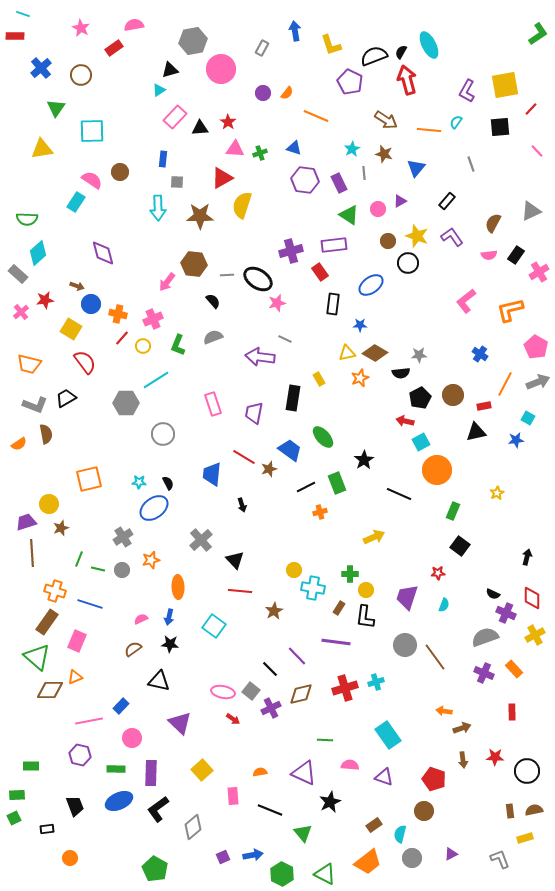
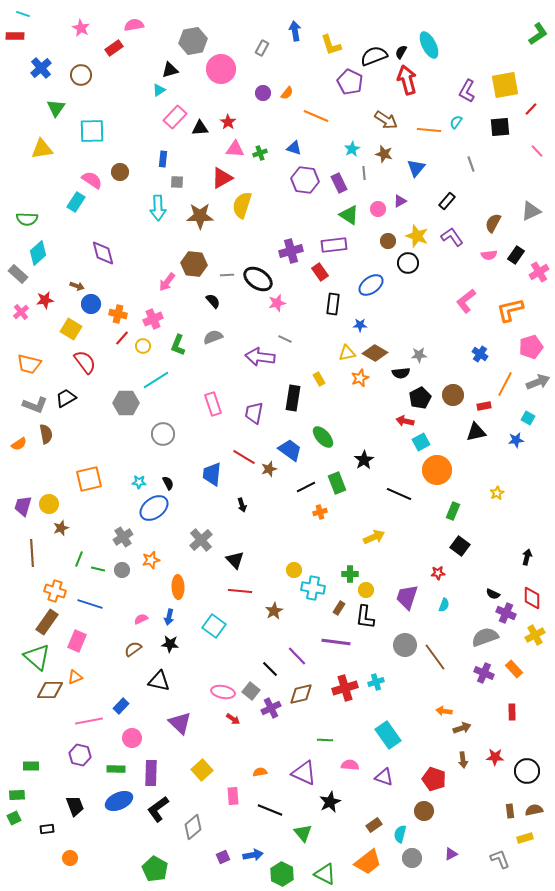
pink pentagon at (536, 347): moved 5 px left; rotated 25 degrees clockwise
purple trapezoid at (26, 522): moved 3 px left, 16 px up; rotated 55 degrees counterclockwise
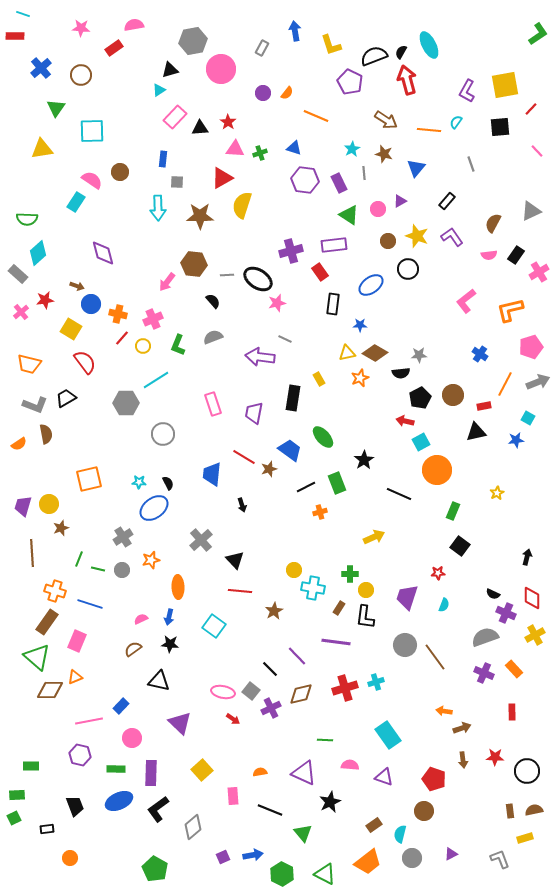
pink star at (81, 28): rotated 24 degrees counterclockwise
black circle at (408, 263): moved 6 px down
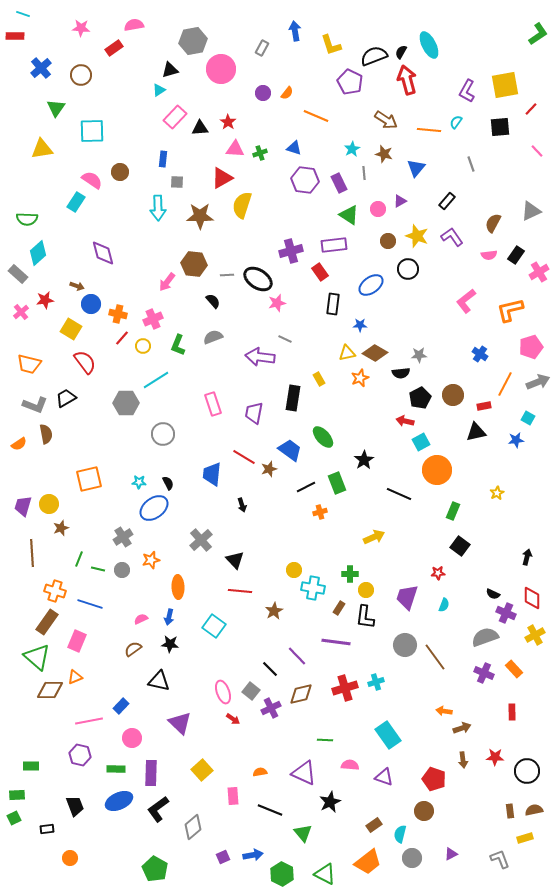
pink ellipse at (223, 692): rotated 60 degrees clockwise
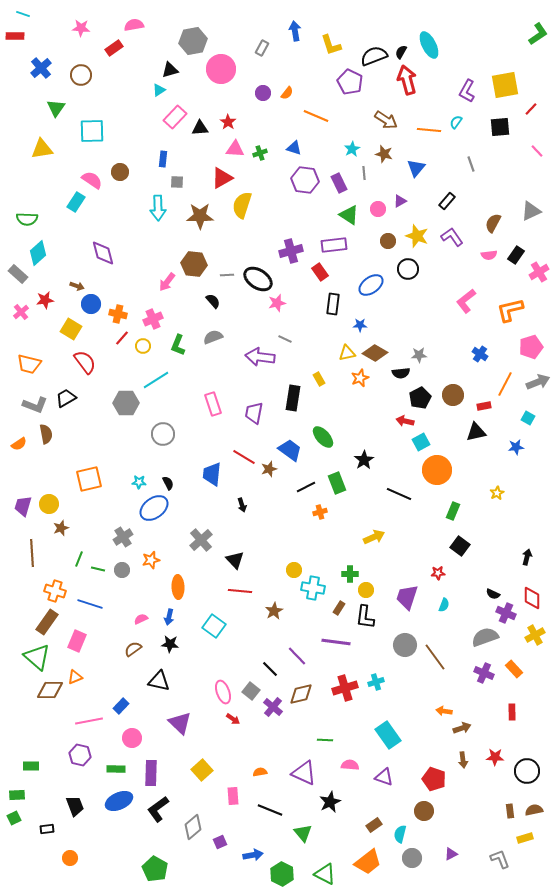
blue star at (516, 440): moved 7 px down
purple cross at (271, 708): moved 2 px right, 1 px up; rotated 24 degrees counterclockwise
purple square at (223, 857): moved 3 px left, 15 px up
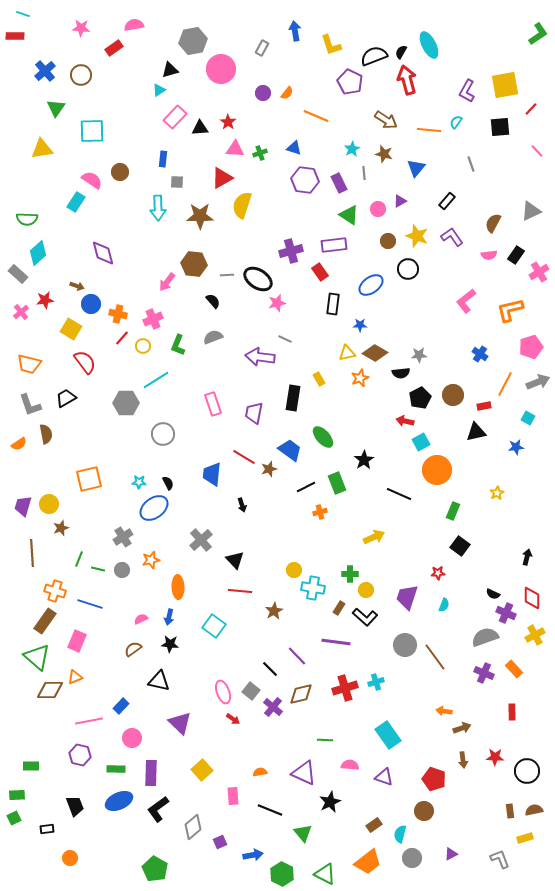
blue cross at (41, 68): moved 4 px right, 3 px down
gray L-shape at (35, 405): moved 5 px left; rotated 50 degrees clockwise
black L-shape at (365, 617): rotated 55 degrees counterclockwise
brown rectangle at (47, 622): moved 2 px left, 1 px up
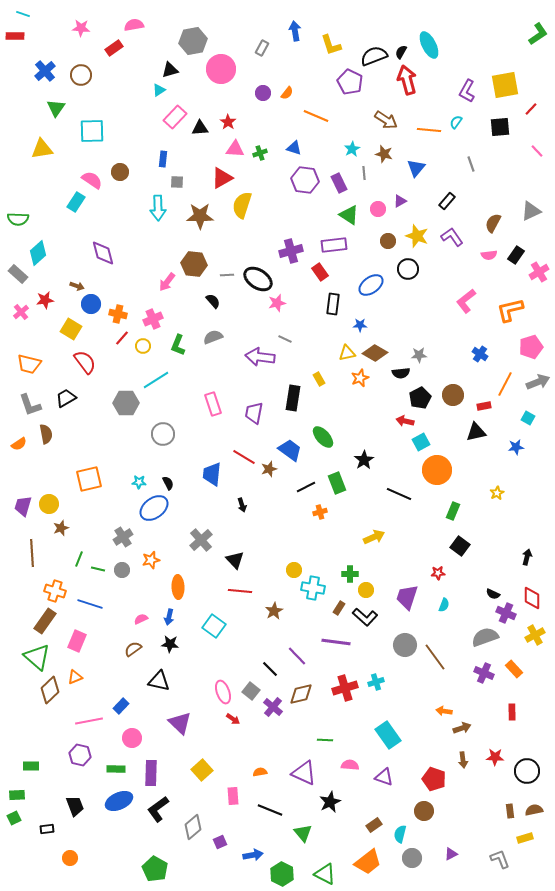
green semicircle at (27, 219): moved 9 px left
brown diamond at (50, 690): rotated 44 degrees counterclockwise
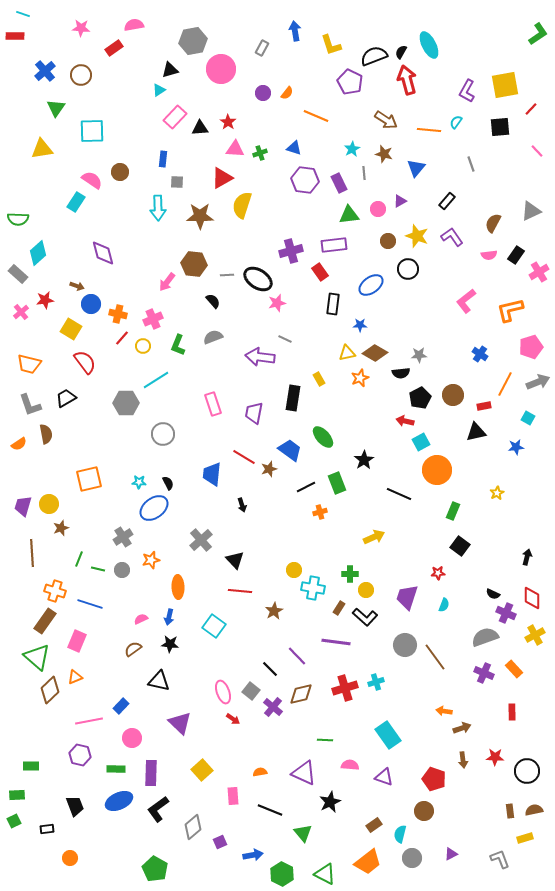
green triangle at (349, 215): rotated 40 degrees counterclockwise
green square at (14, 818): moved 3 px down
